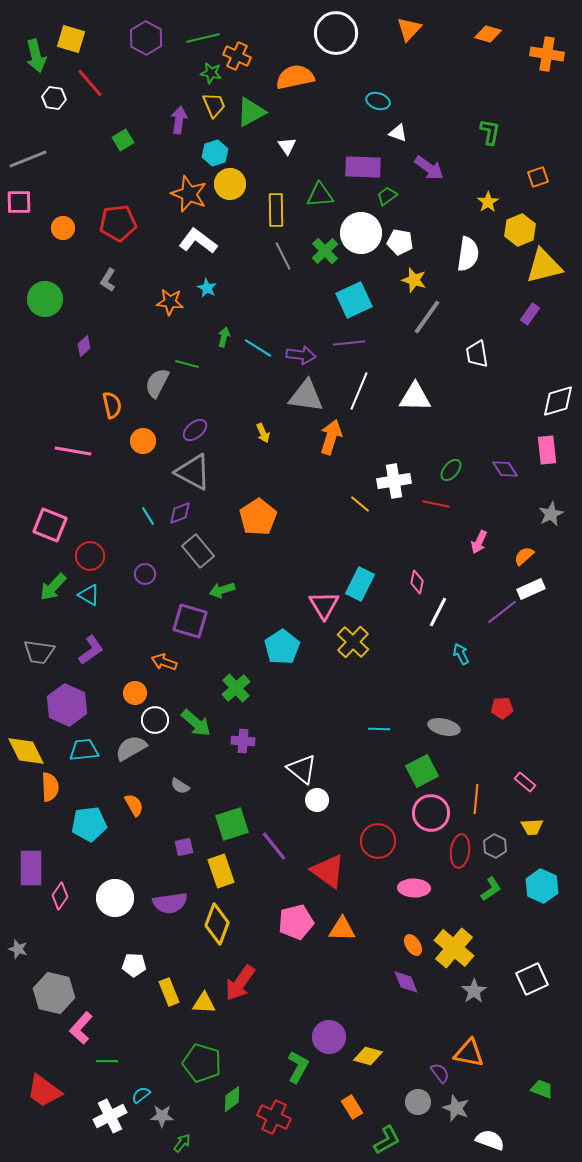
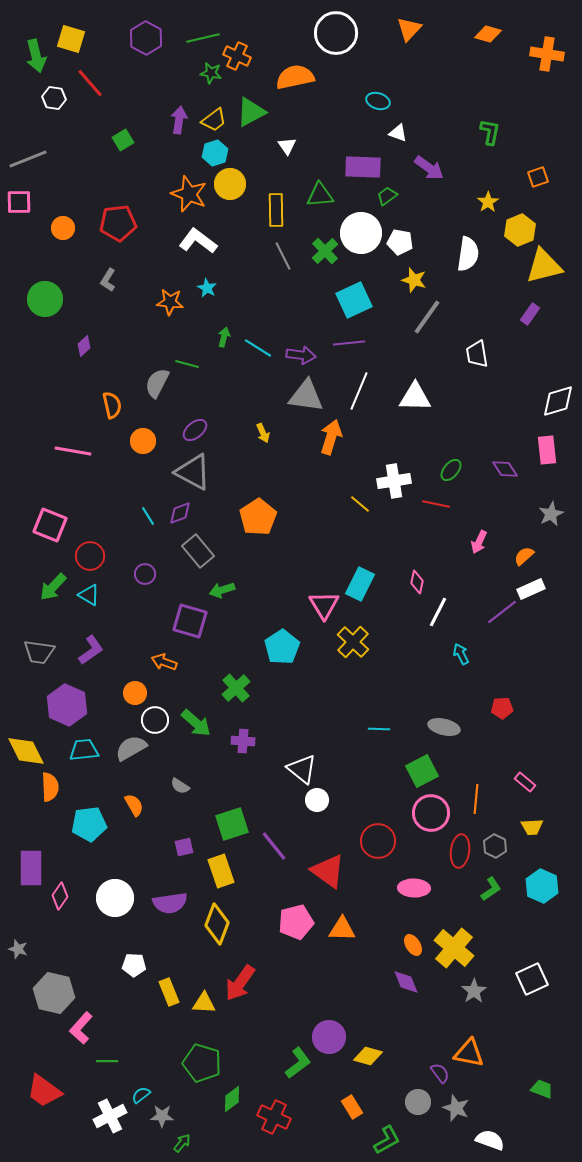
yellow trapezoid at (214, 105): moved 15 px down; rotated 76 degrees clockwise
green L-shape at (298, 1067): moved 4 px up; rotated 24 degrees clockwise
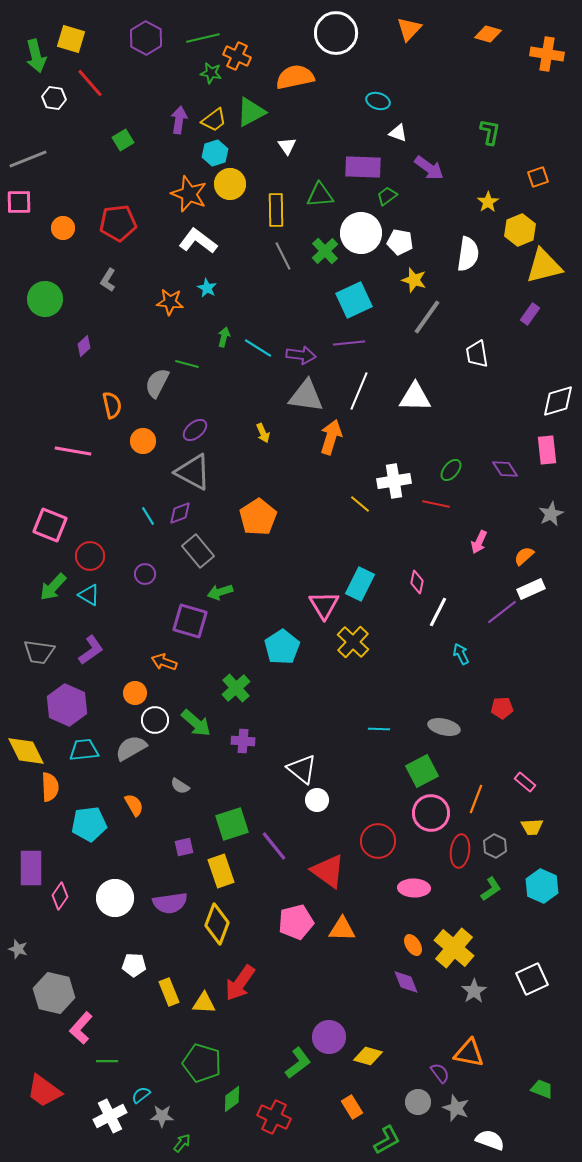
green arrow at (222, 590): moved 2 px left, 2 px down
orange line at (476, 799): rotated 16 degrees clockwise
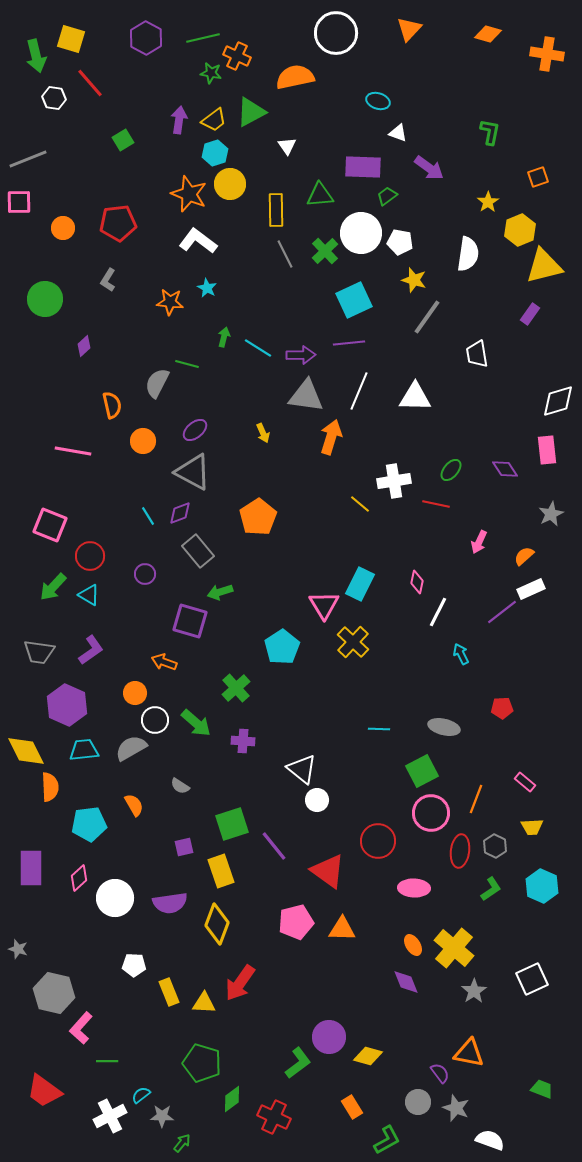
gray line at (283, 256): moved 2 px right, 2 px up
purple arrow at (301, 355): rotated 8 degrees counterclockwise
pink diamond at (60, 896): moved 19 px right, 18 px up; rotated 12 degrees clockwise
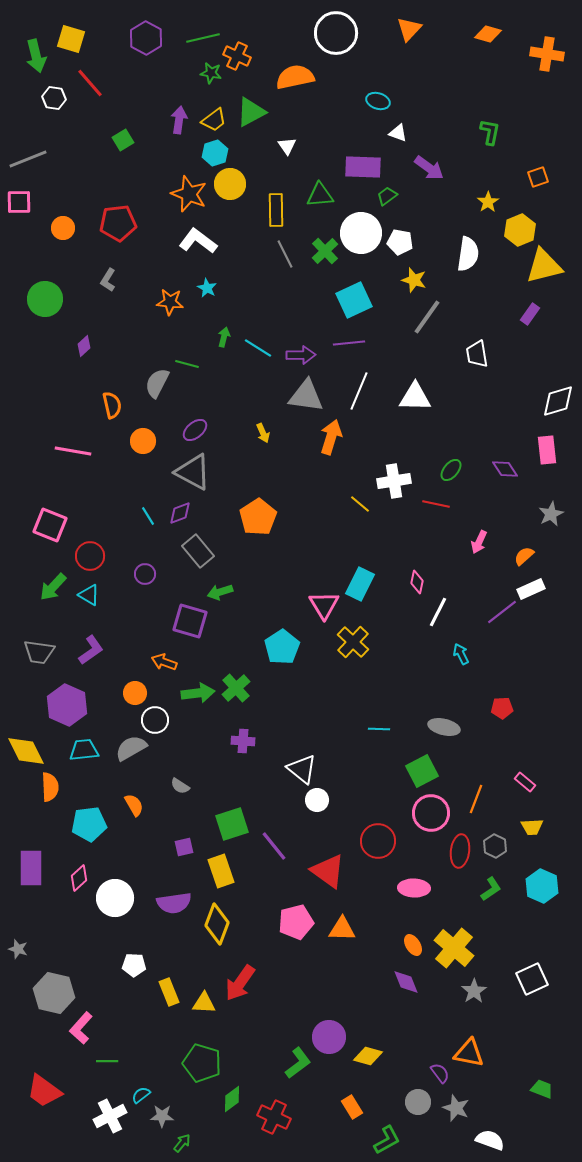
green arrow at (196, 723): moved 2 px right, 30 px up; rotated 48 degrees counterclockwise
purple semicircle at (170, 903): moved 4 px right
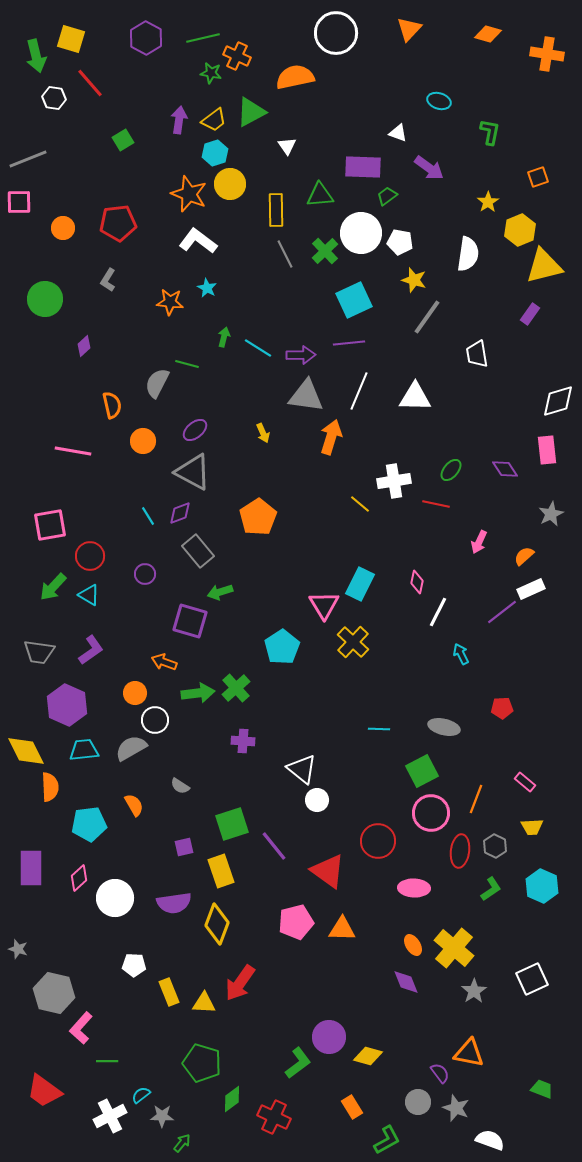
cyan ellipse at (378, 101): moved 61 px right
pink square at (50, 525): rotated 32 degrees counterclockwise
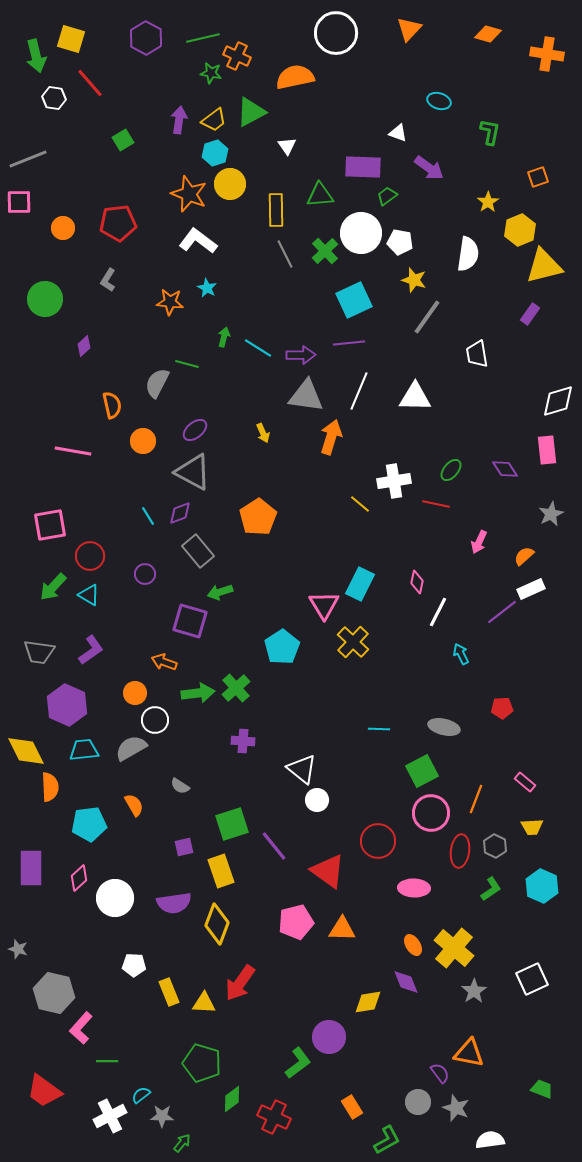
yellow diamond at (368, 1056): moved 54 px up; rotated 24 degrees counterclockwise
white semicircle at (490, 1140): rotated 28 degrees counterclockwise
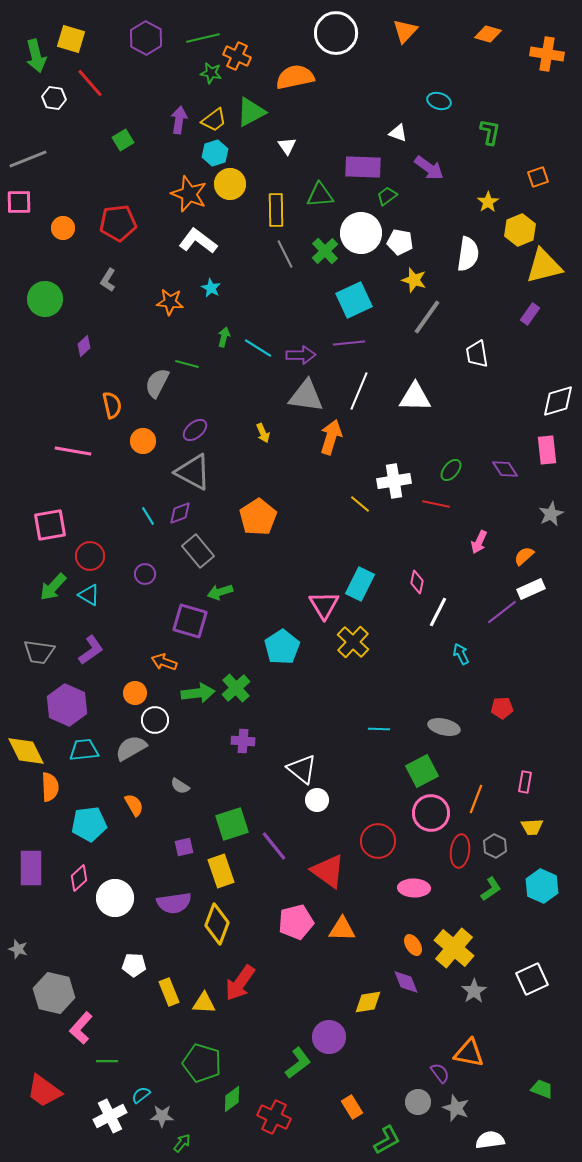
orange triangle at (409, 29): moved 4 px left, 2 px down
cyan star at (207, 288): moved 4 px right
pink rectangle at (525, 782): rotated 60 degrees clockwise
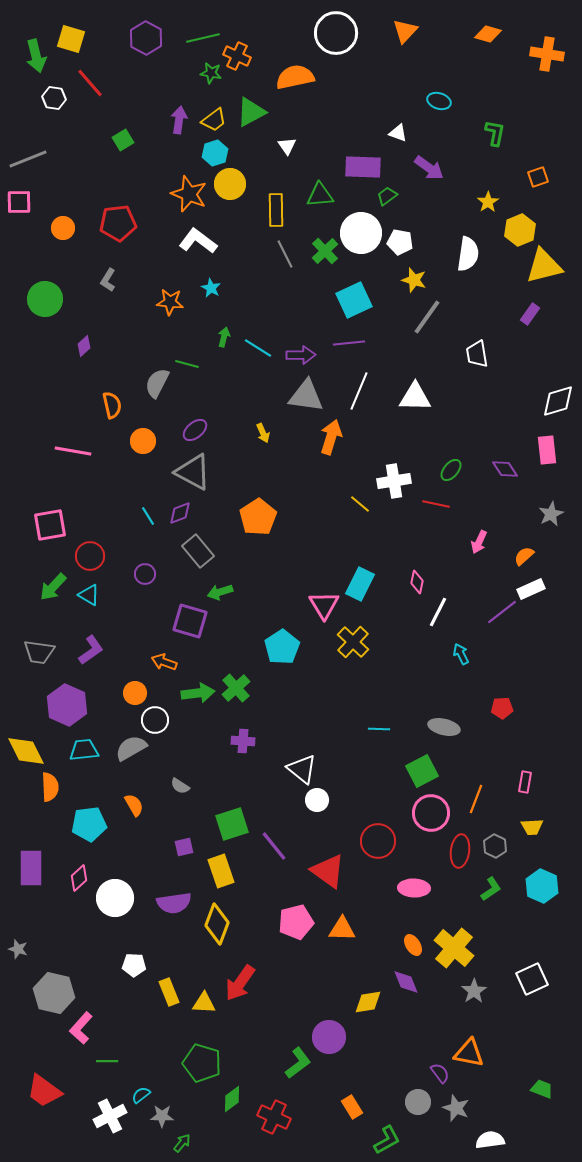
green L-shape at (490, 132): moved 5 px right, 1 px down
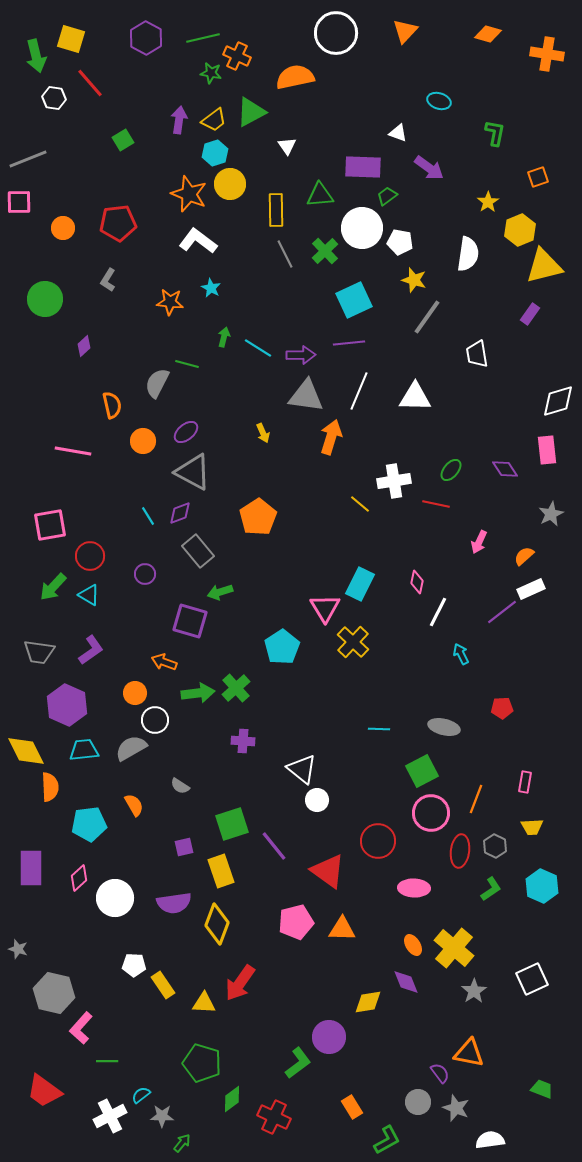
white circle at (361, 233): moved 1 px right, 5 px up
purple ellipse at (195, 430): moved 9 px left, 2 px down
pink triangle at (324, 605): moved 1 px right, 3 px down
yellow rectangle at (169, 992): moved 6 px left, 7 px up; rotated 12 degrees counterclockwise
